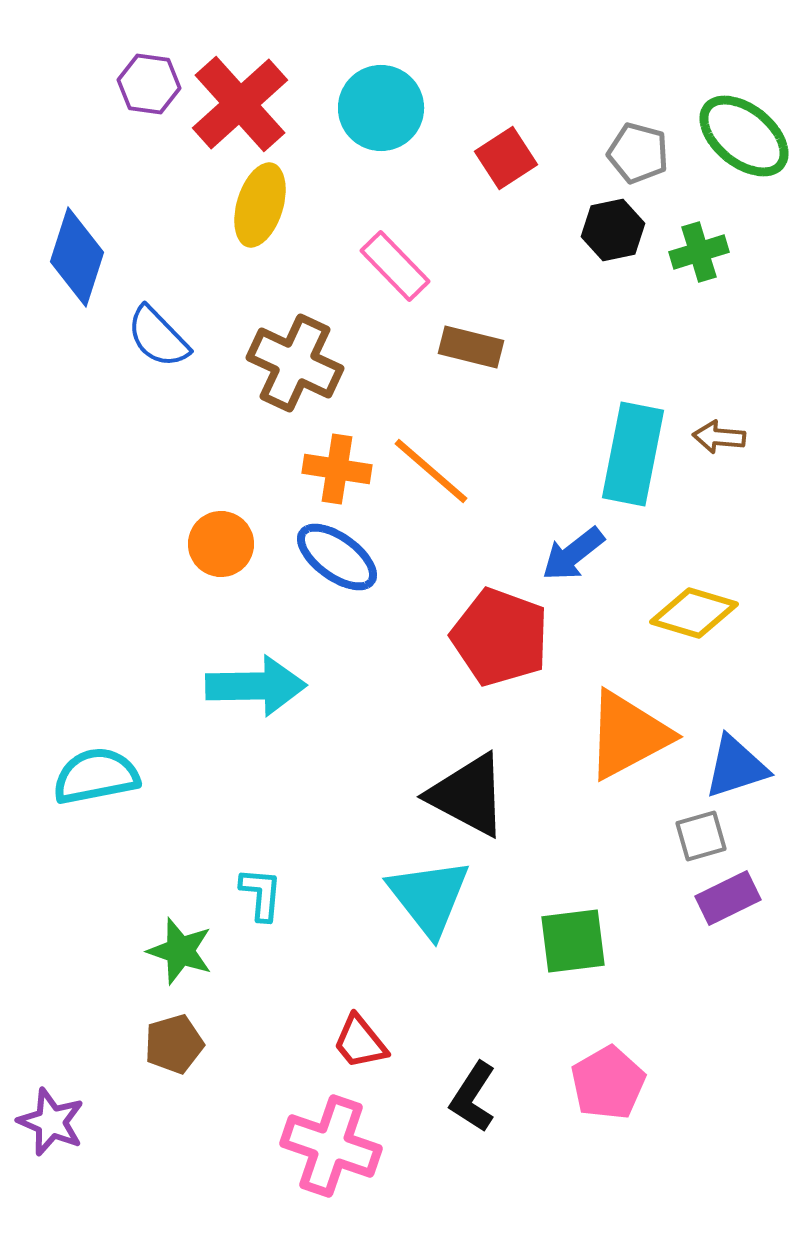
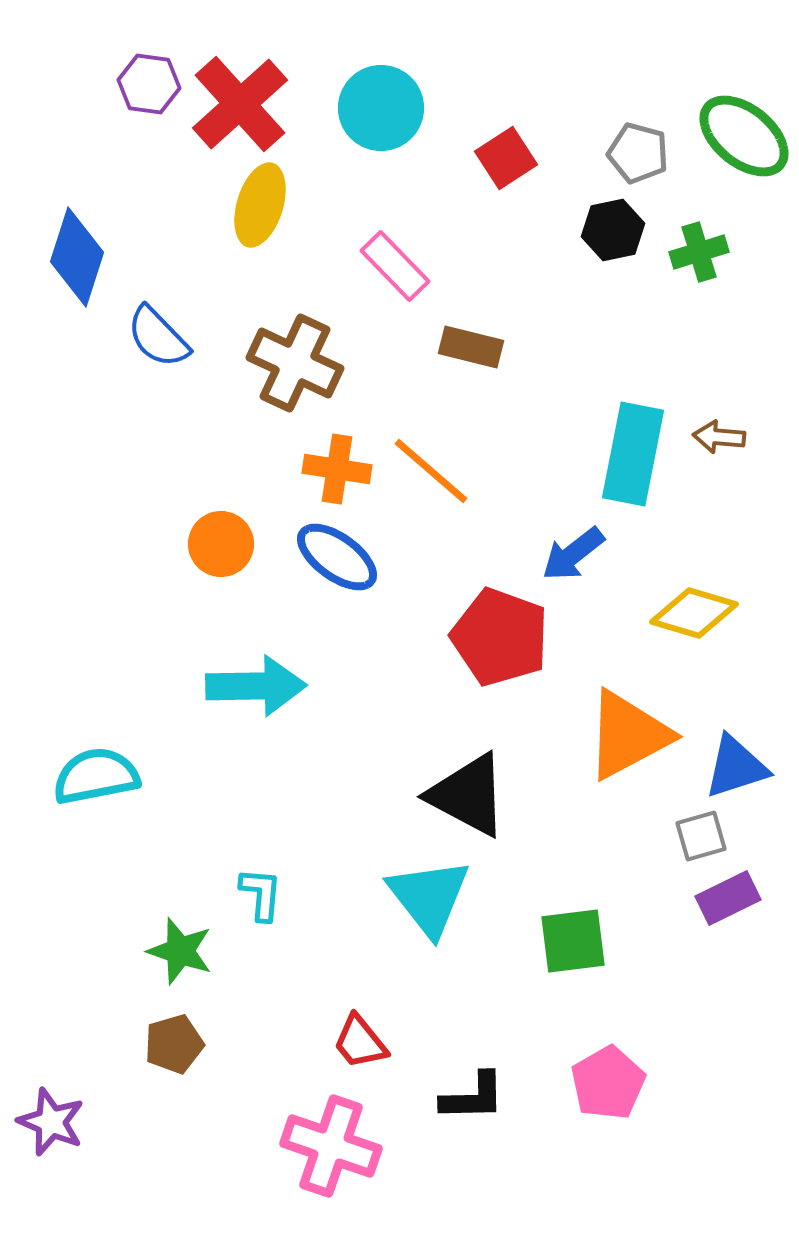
black L-shape: rotated 124 degrees counterclockwise
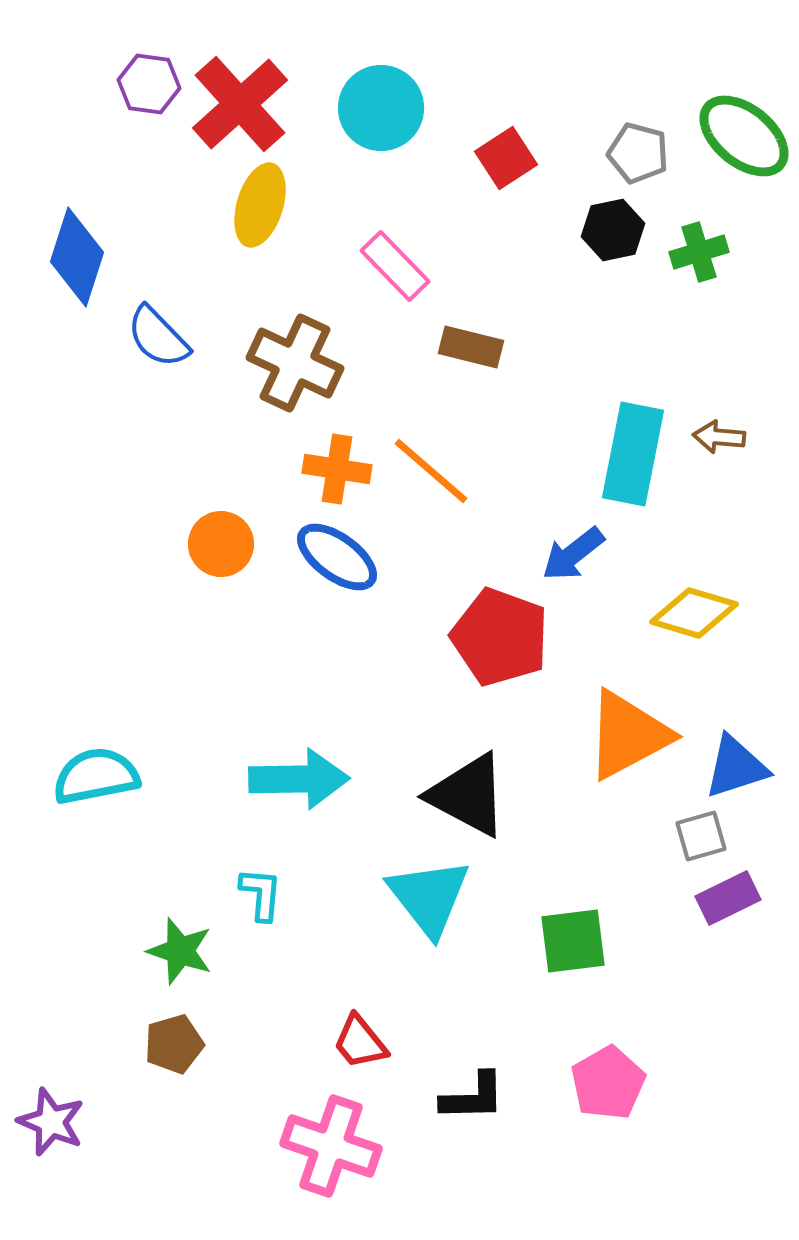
cyan arrow: moved 43 px right, 93 px down
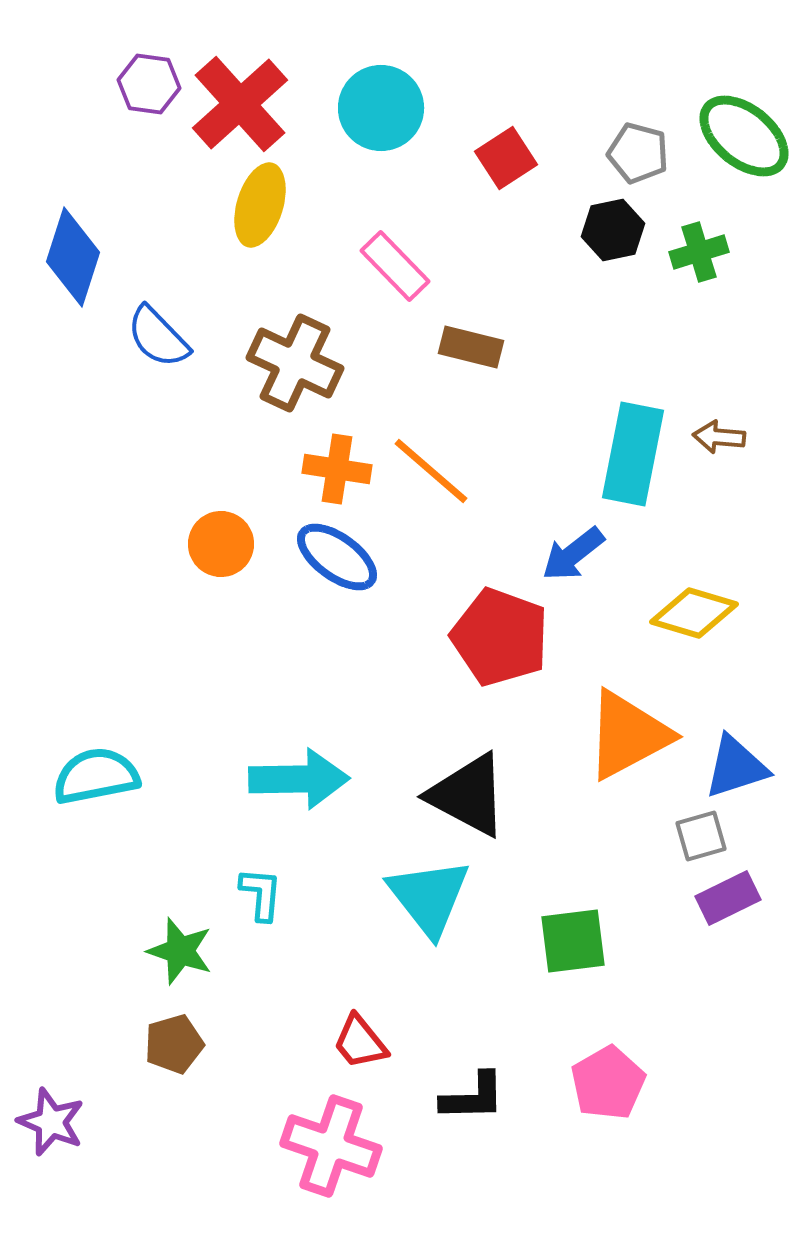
blue diamond: moved 4 px left
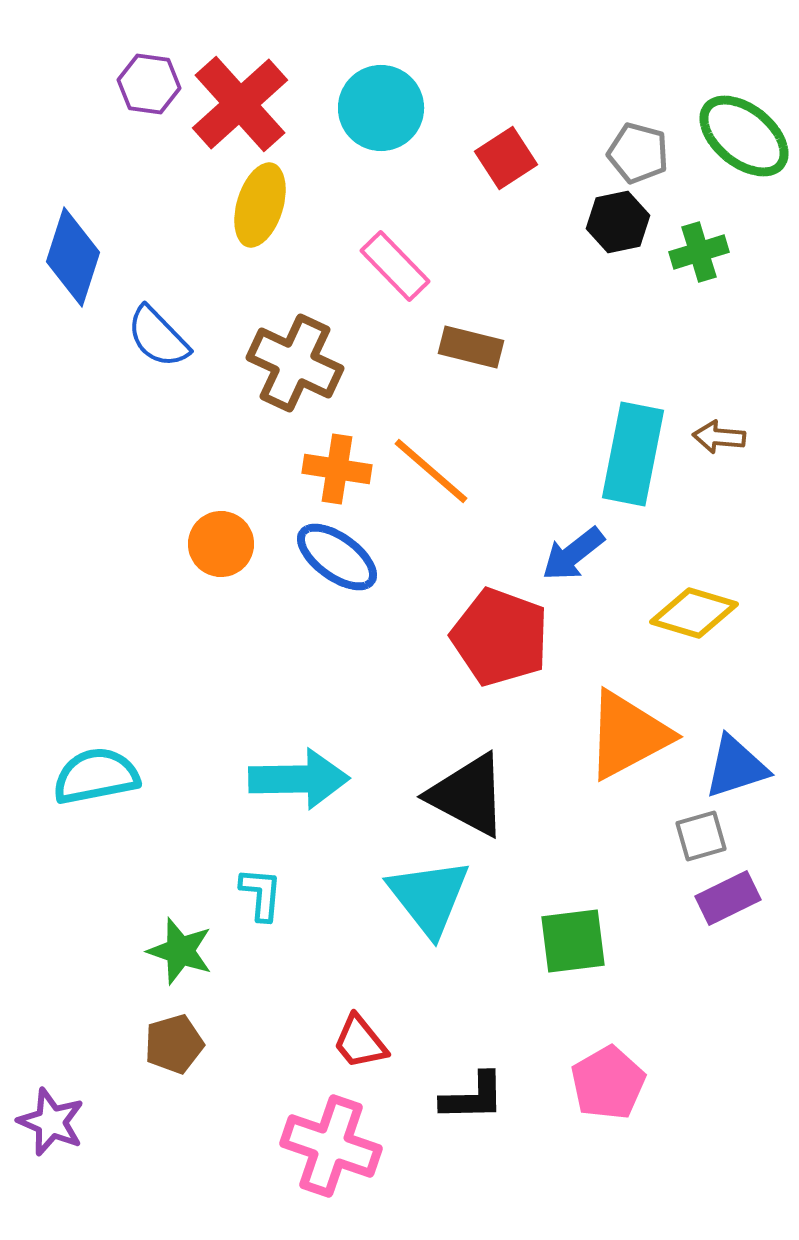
black hexagon: moved 5 px right, 8 px up
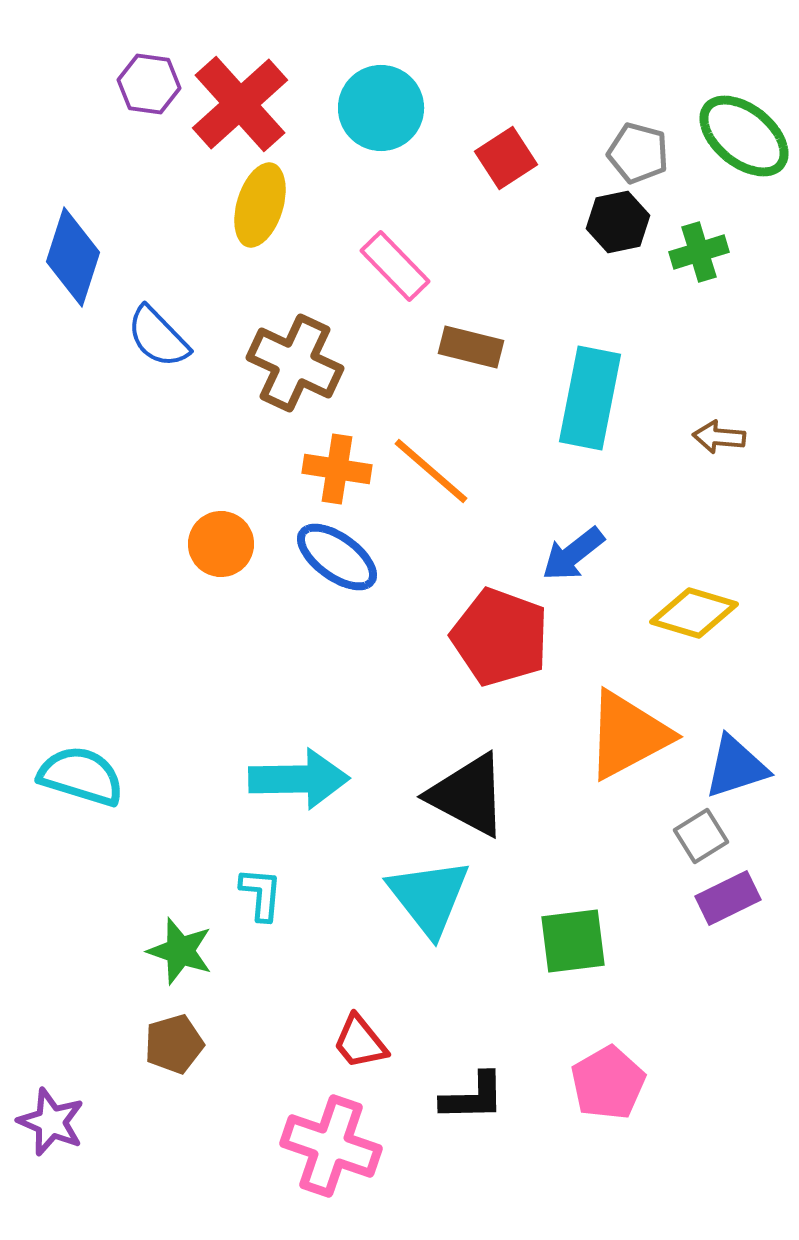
cyan rectangle: moved 43 px left, 56 px up
cyan semicircle: moved 15 px left; rotated 28 degrees clockwise
gray square: rotated 16 degrees counterclockwise
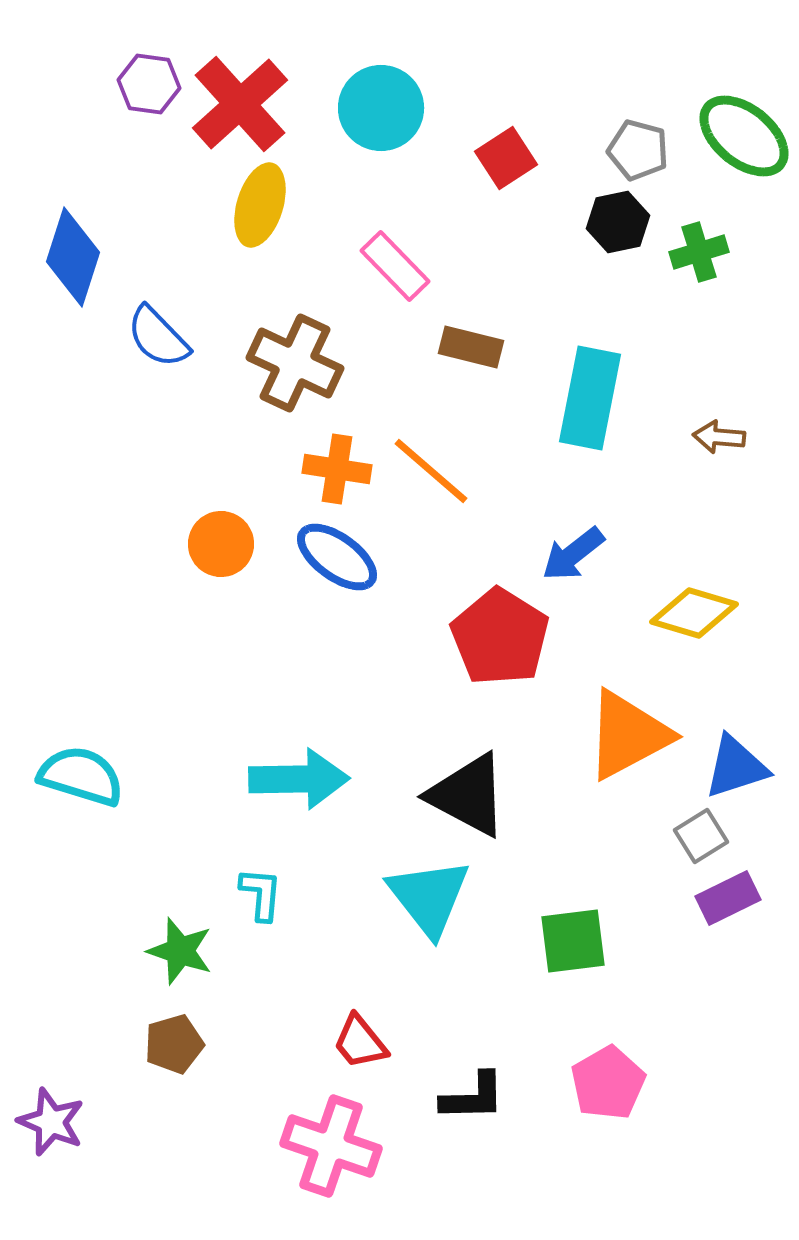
gray pentagon: moved 3 px up
red pentagon: rotated 12 degrees clockwise
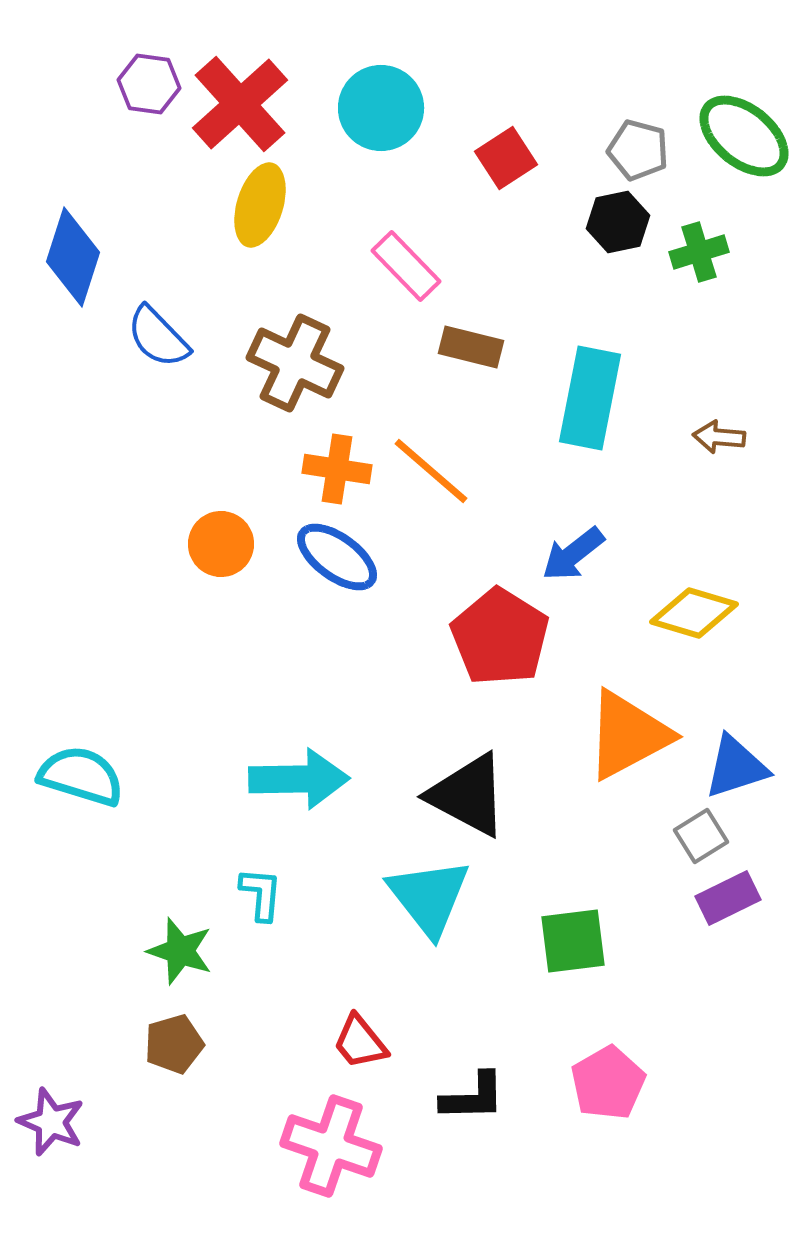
pink rectangle: moved 11 px right
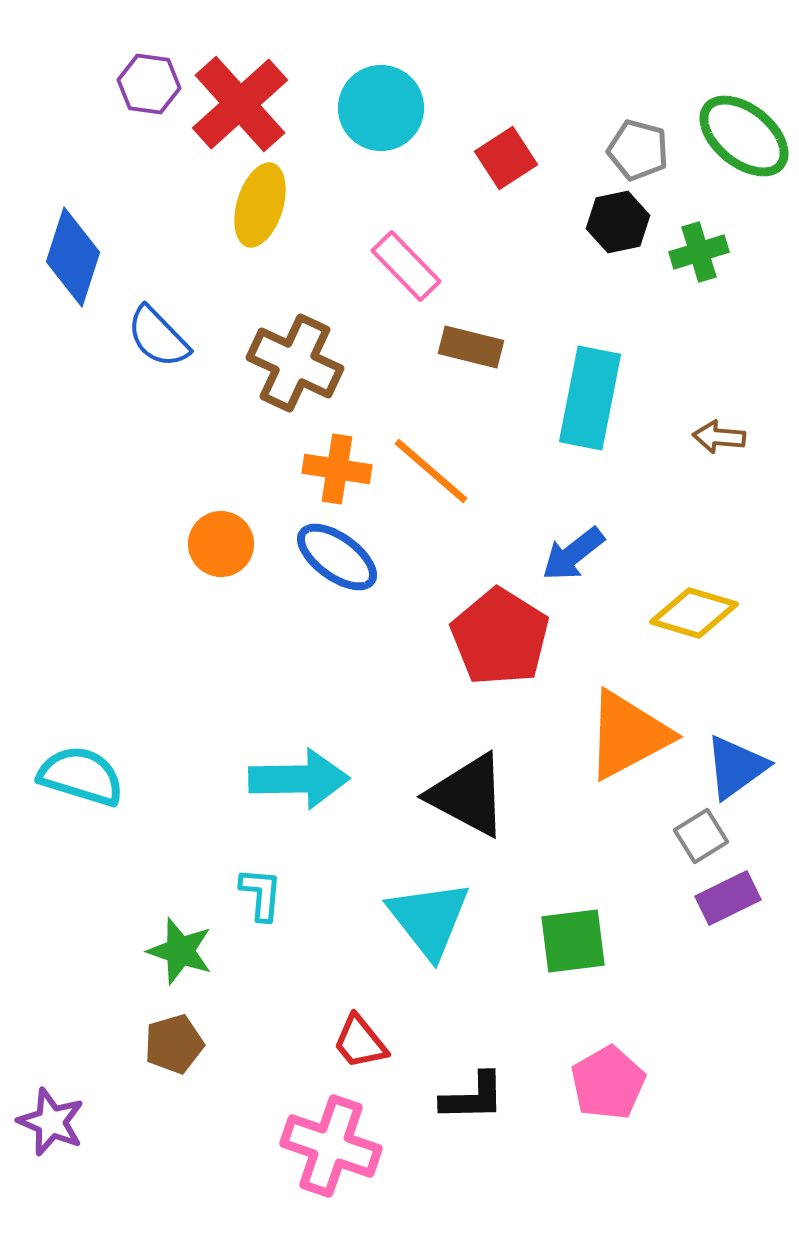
blue triangle: rotated 18 degrees counterclockwise
cyan triangle: moved 22 px down
